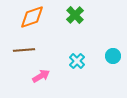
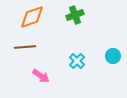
green cross: rotated 24 degrees clockwise
brown line: moved 1 px right, 3 px up
pink arrow: rotated 66 degrees clockwise
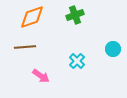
cyan circle: moved 7 px up
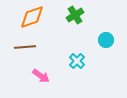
green cross: rotated 12 degrees counterclockwise
cyan circle: moved 7 px left, 9 px up
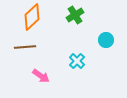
orange diamond: rotated 24 degrees counterclockwise
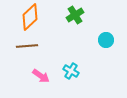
orange diamond: moved 2 px left
brown line: moved 2 px right, 1 px up
cyan cross: moved 6 px left, 10 px down; rotated 14 degrees counterclockwise
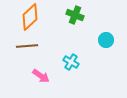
green cross: rotated 36 degrees counterclockwise
cyan cross: moved 9 px up
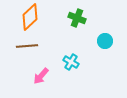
green cross: moved 2 px right, 3 px down
cyan circle: moved 1 px left, 1 px down
pink arrow: rotated 96 degrees clockwise
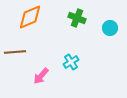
orange diamond: rotated 20 degrees clockwise
cyan circle: moved 5 px right, 13 px up
brown line: moved 12 px left, 6 px down
cyan cross: rotated 28 degrees clockwise
